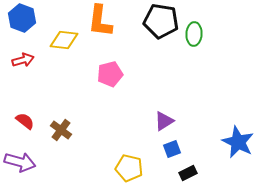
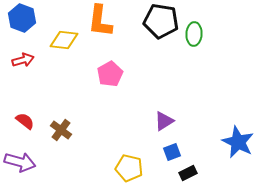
pink pentagon: rotated 15 degrees counterclockwise
blue square: moved 3 px down
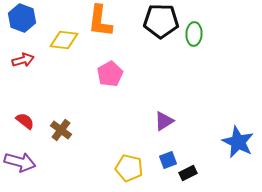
black pentagon: rotated 8 degrees counterclockwise
blue square: moved 4 px left, 8 px down
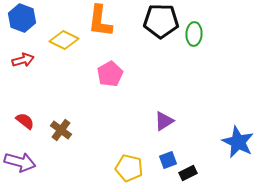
yellow diamond: rotated 20 degrees clockwise
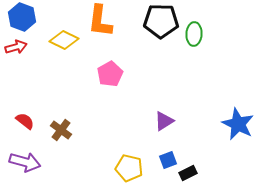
blue hexagon: moved 1 px up
red arrow: moved 7 px left, 13 px up
blue star: moved 18 px up
purple arrow: moved 5 px right
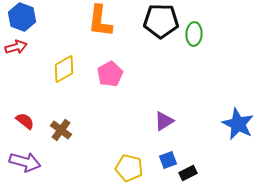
yellow diamond: moved 29 px down; rotated 56 degrees counterclockwise
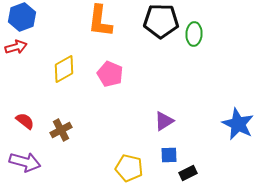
blue hexagon: rotated 20 degrees clockwise
pink pentagon: rotated 20 degrees counterclockwise
brown cross: rotated 25 degrees clockwise
blue square: moved 1 px right, 5 px up; rotated 18 degrees clockwise
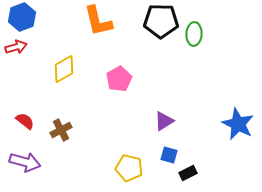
orange L-shape: moved 2 px left; rotated 20 degrees counterclockwise
pink pentagon: moved 9 px right, 5 px down; rotated 20 degrees clockwise
blue square: rotated 18 degrees clockwise
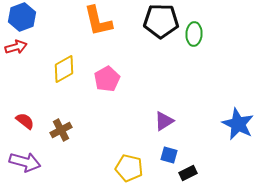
pink pentagon: moved 12 px left
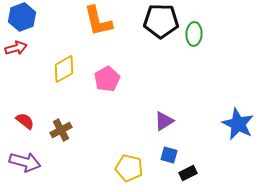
red arrow: moved 1 px down
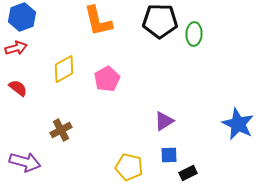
black pentagon: moved 1 px left
red semicircle: moved 7 px left, 33 px up
blue square: rotated 18 degrees counterclockwise
yellow pentagon: moved 1 px up
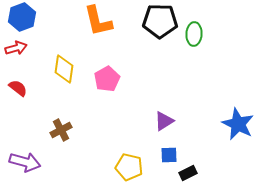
yellow diamond: rotated 52 degrees counterclockwise
